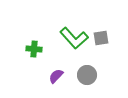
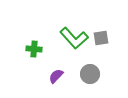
gray circle: moved 3 px right, 1 px up
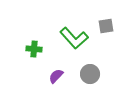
gray square: moved 5 px right, 12 px up
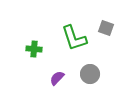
gray square: moved 2 px down; rotated 28 degrees clockwise
green L-shape: rotated 24 degrees clockwise
purple semicircle: moved 1 px right, 2 px down
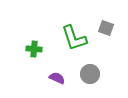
purple semicircle: rotated 70 degrees clockwise
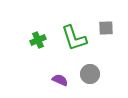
gray square: rotated 21 degrees counterclockwise
green cross: moved 4 px right, 9 px up; rotated 28 degrees counterclockwise
purple semicircle: moved 3 px right, 2 px down
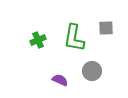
green L-shape: rotated 28 degrees clockwise
gray circle: moved 2 px right, 3 px up
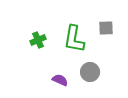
green L-shape: moved 1 px down
gray circle: moved 2 px left, 1 px down
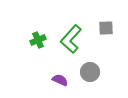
green L-shape: moved 3 px left; rotated 32 degrees clockwise
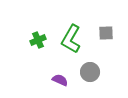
gray square: moved 5 px down
green L-shape: rotated 12 degrees counterclockwise
